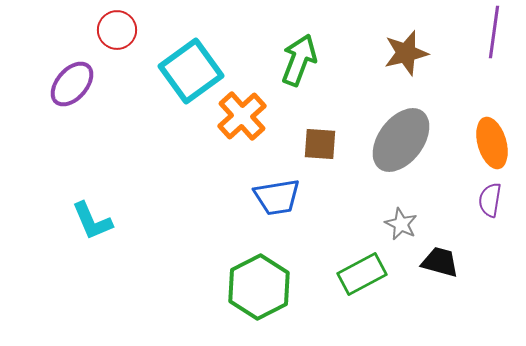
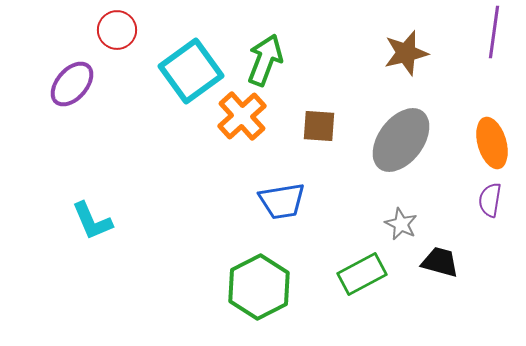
green arrow: moved 34 px left
brown square: moved 1 px left, 18 px up
blue trapezoid: moved 5 px right, 4 px down
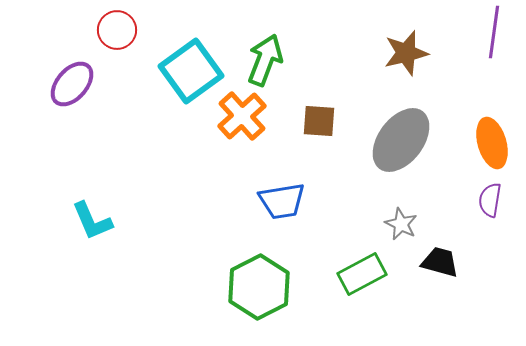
brown square: moved 5 px up
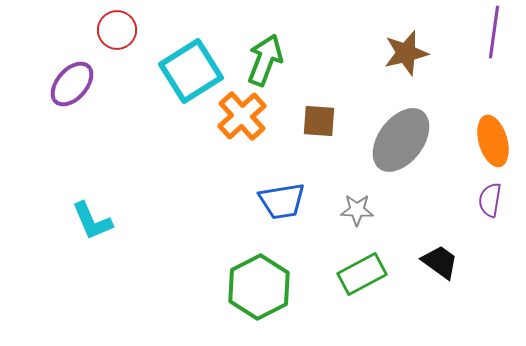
cyan square: rotated 4 degrees clockwise
orange ellipse: moved 1 px right, 2 px up
gray star: moved 44 px left, 14 px up; rotated 24 degrees counterclockwise
black trapezoid: rotated 21 degrees clockwise
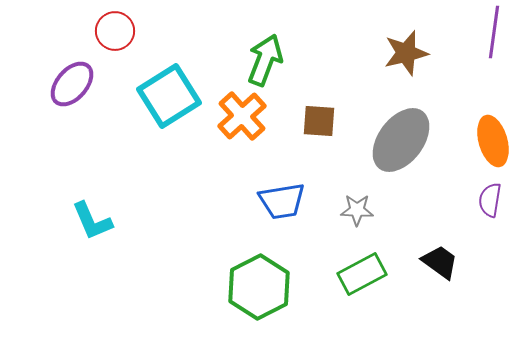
red circle: moved 2 px left, 1 px down
cyan square: moved 22 px left, 25 px down
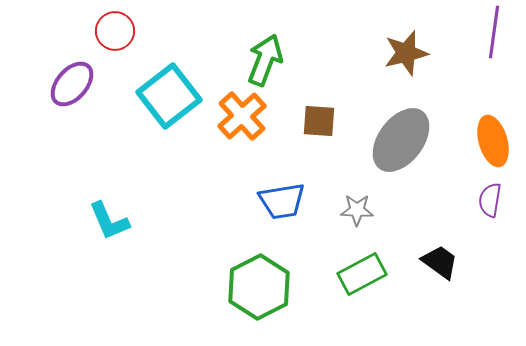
cyan square: rotated 6 degrees counterclockwise
cyan L-shape: moved 17 px right
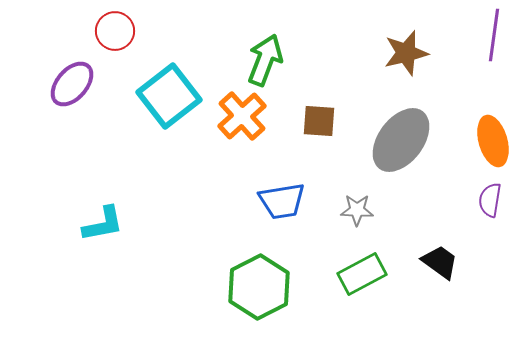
purple line: moved 3 px down
cyan L-shape: moved 6 px left, 3 px down; rotated 78 degrees counterclockwise
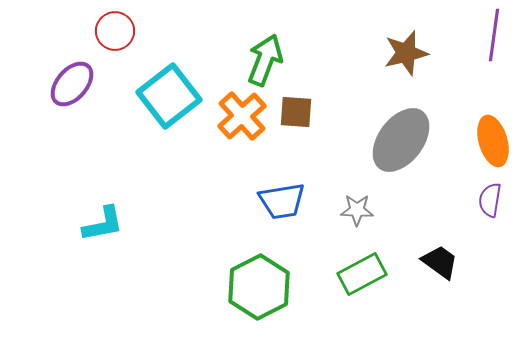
brown square: moved 23 px left, 9 px up
